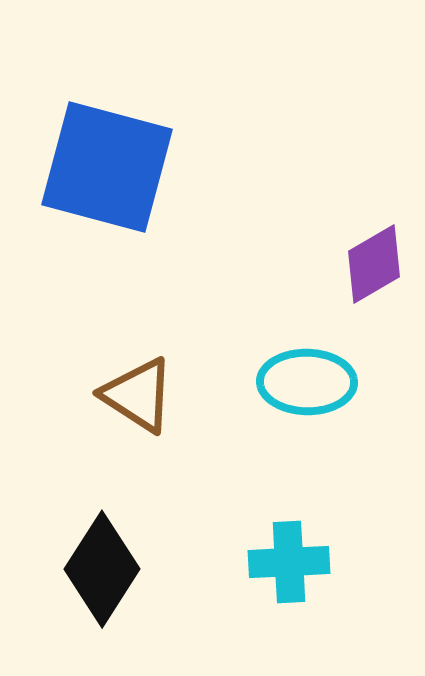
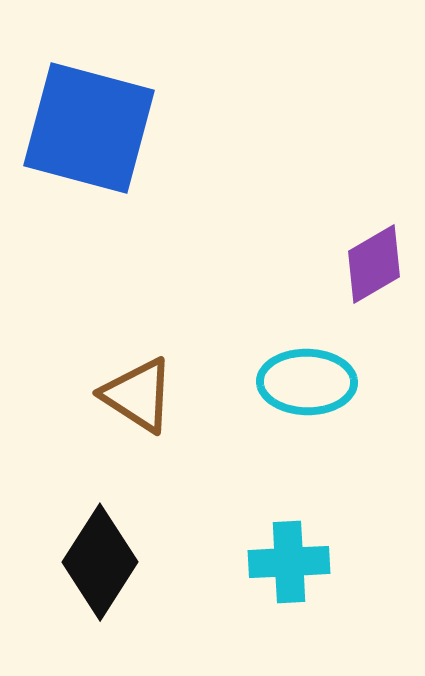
blue square: moved 18 px left, 39 px up
black diamond: moved 2 px left, 7 px up
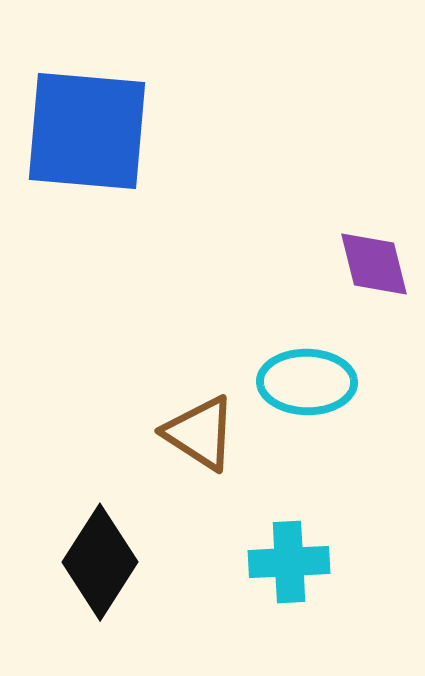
blue square: moved 2 px left, 3 px down; rotated 10 degrees counterclockwise
purple diamond: rotated 74 degrees counterclockwise
brown triangle: moved 62 px right, 38 px down
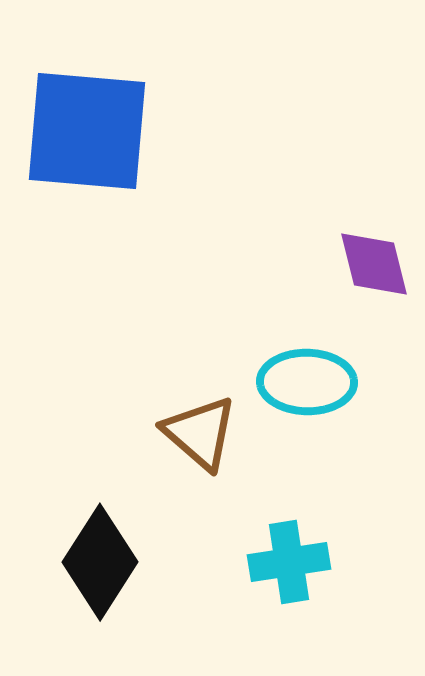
brown triangle: rotated 8 degrees clockwise
cyan cross: rotated 6 degrees counterclockwise
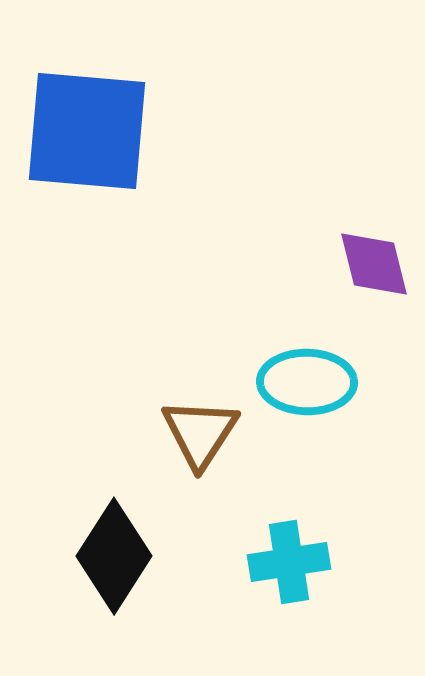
brown triangle: rotated 22 degrees clockwise
black diamond: moved 14 px right, 6 px up
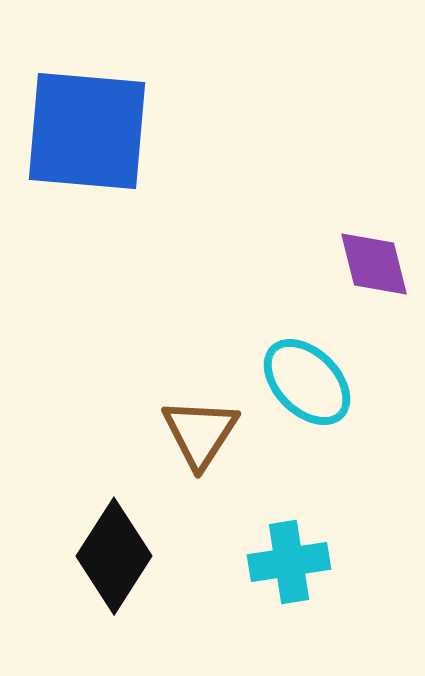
cyan ellipse: rotated 44 degrees clockwise
